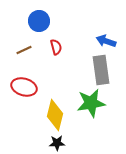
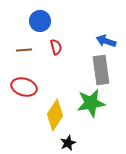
blue circle: moved 1 px right
brown line: rotated 21 degrees clockwise
yellow diamond: rotated 20 degrees clockwise
black star: moved 11 px right; rotated 21 degrees counterclockwise
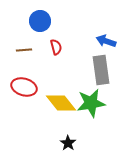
yellow diamond: moved 6 px right, 12 px up; rotated 72 degrees counterclockwise
black star: rotated 14 degrees counterclockwise
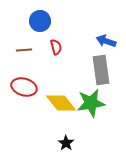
black star: moved 2 px left
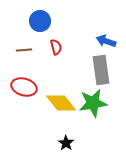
green star: moved 2 px right
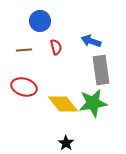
blue arrow: moved 15 px left
yellow diamond: moved 2 px right, 1 px down
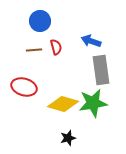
brown line: moved 10 px right
yellow diamond: rotated 36 degrees counterclockwise
black star: moved 2 px right, 5 px up; rotated 21 degrees clockwise
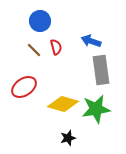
brown line: rotated 49 degrees clockwise
red ellipse: rotated 50 degrees counterclockwise
green star: moved 3 px right, 6 px down
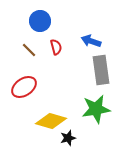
brown line: moved 5 px left
yellow diamond: moved 12 px left, 17 px down
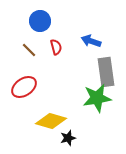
gray rectangle: moved 5 px right, 2 px down
green star: moved 1 px right, 11 px up
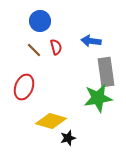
blue arrow: rotated 12 degrees counterclockwise
brown line: moved 5 px right
red ellipse: rotated 35 degrees counterclockwise
green star: moved 1 px right
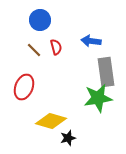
blue circle: moved 1 px up
